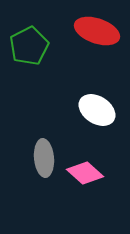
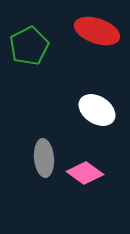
pink diamond: rotated 6 degrees counterclockwise
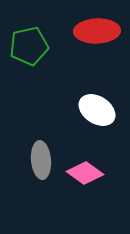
red ellipse: rotated 21 degrees counterclockwise
green pentagon: rotated 15 degrees clockwise
gray ellipse: moved 3 px left, 2 px down
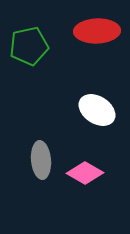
pink diamond: rotated 6 degrees counterclockwise
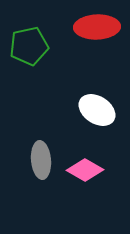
red ellipse: moved 4 px up
pink diamond: moved 3 px up
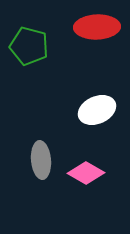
green pentagon: rotated 27 degrees clockwise
white ellipse: rotated 57 degrees counterclockwise
pink diamond: moved 1 px right, 3 px down
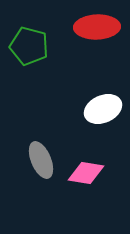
white ellipse: moved 6 px right, 1 px up
gray ellipse: rotated 18 degrees counterclockwise
pink diamond: rotated 21 degrees counterclockwise
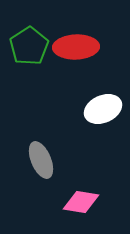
red ellipse: moved 21 px left, 20 px down
green pentagon: rotated 24 degrees clockwise
pink diamond: moved 5 px left, 29 px down
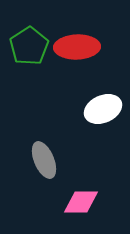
red ellipse: moved 1 px right
gray ellipse: moved 3 px right
pink diamond: rotated 9 degrees counterclockwise
